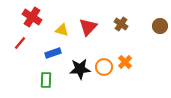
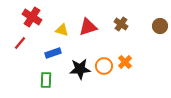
red triangle: rotated 30 degrees clockwise
orange circle: moved 1 px up
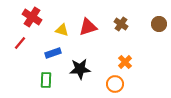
brown circle: moved 1 px left, 2 px up
orange circle: moved 11 px right, 18 px down
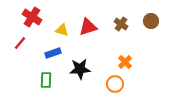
brown circle: moved 8 px left, 3 px up
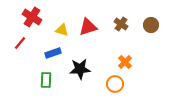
brown circle: moved 4 px down
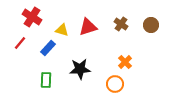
blue rectangle: moved 5 px left, 5 px up; rotated 28 degrees counterclockwise
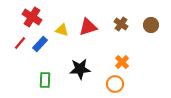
blue rectangle: moved 8 px left, 4 px up
orange cross: moved 3 px left
green rectangle: moved 1 px left
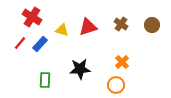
brown circle: moved 1 px right
orange circle: moved 1 px right, 1 px down
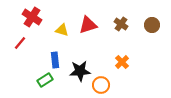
red triangle: moved 2 px up
blue rectangle: moved 15 px right, 16 px down; rotated 49 degrees counterclockwise
black star: moved 2 px down
green rectangle: rotated 56 degrees clockwise
orange circle: moved 15 px left
